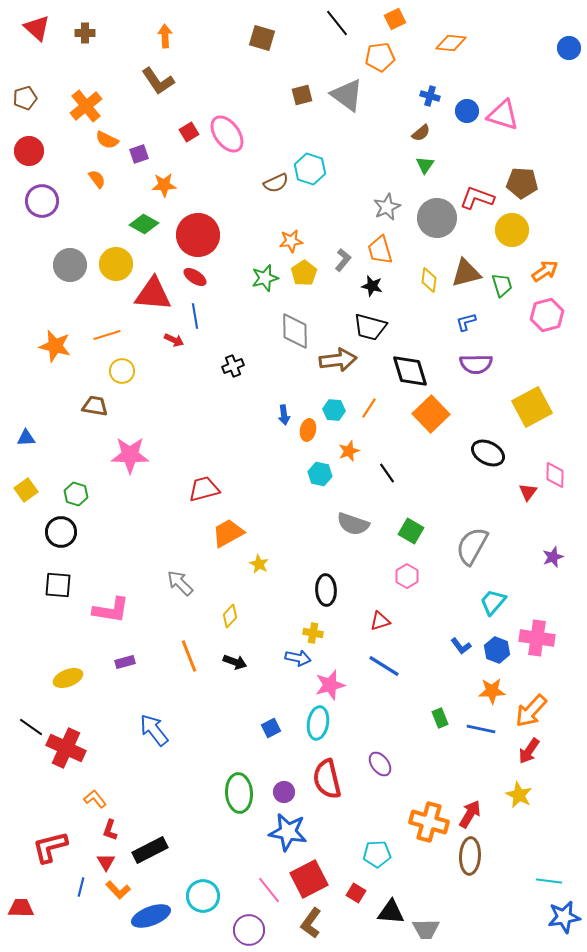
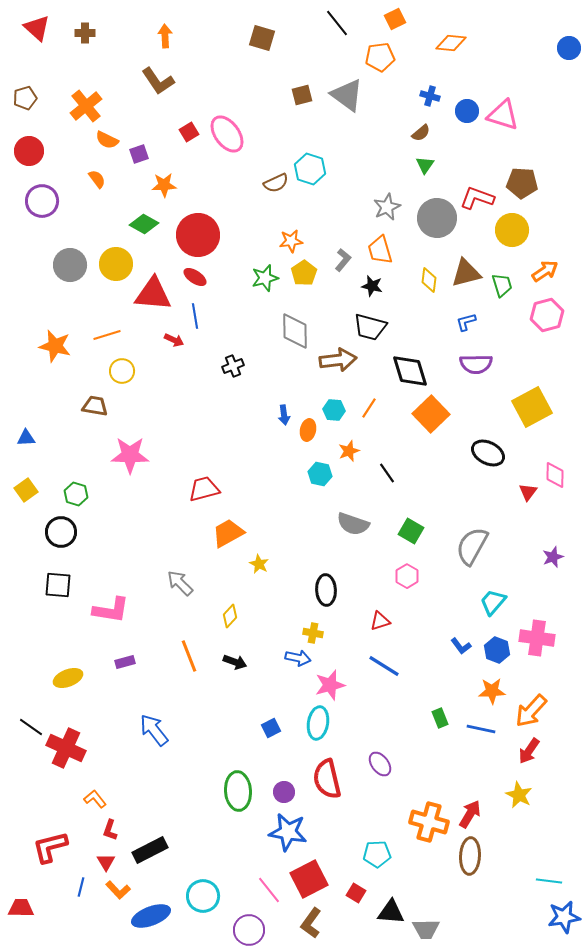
green ellipse at (239, 793): moved 1 px left, 2 px up
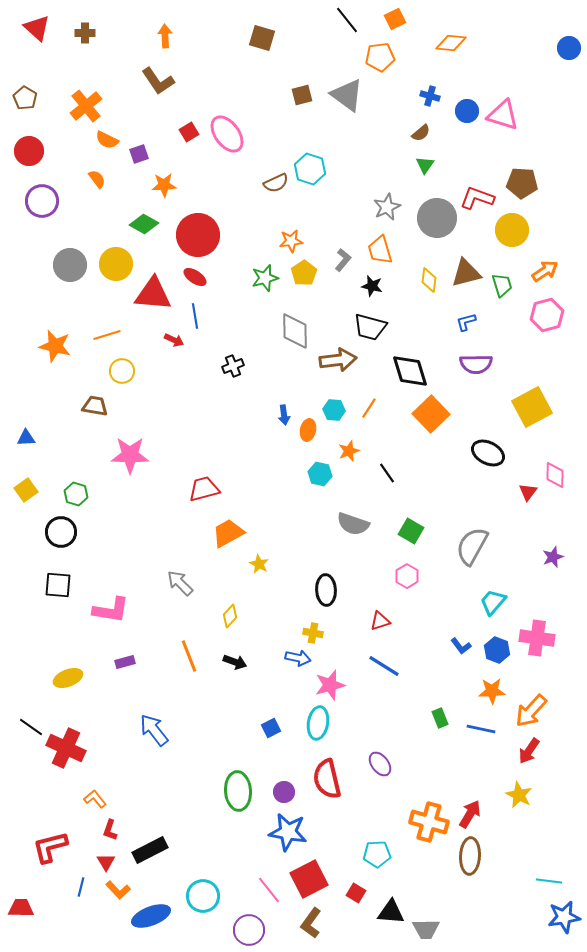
black line at (337, 23): moved 10 px right, 3 px up
brown pentagon at (25, 98): rotated 25 degrees counterclockwise
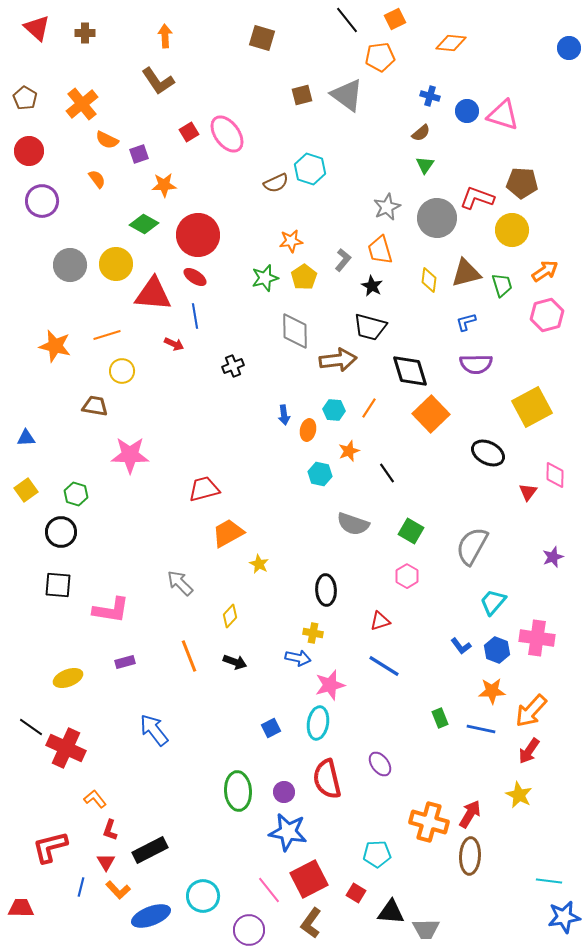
orange cross at (86, 106): moved 4 px left, 2 px up
yellow pentagon at (304, 273): moved 4 px down
black star at (372, 286): rotated 15 degrees clockwise
red arrow at (174, 340): moved 4 px down
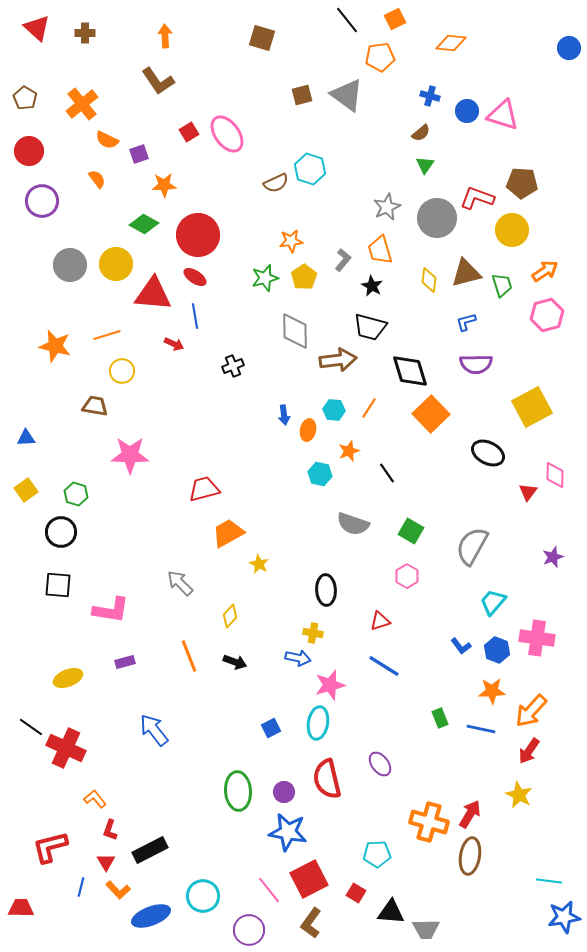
brown ellipse at (470, 856): rotated 6 degrees clockwise
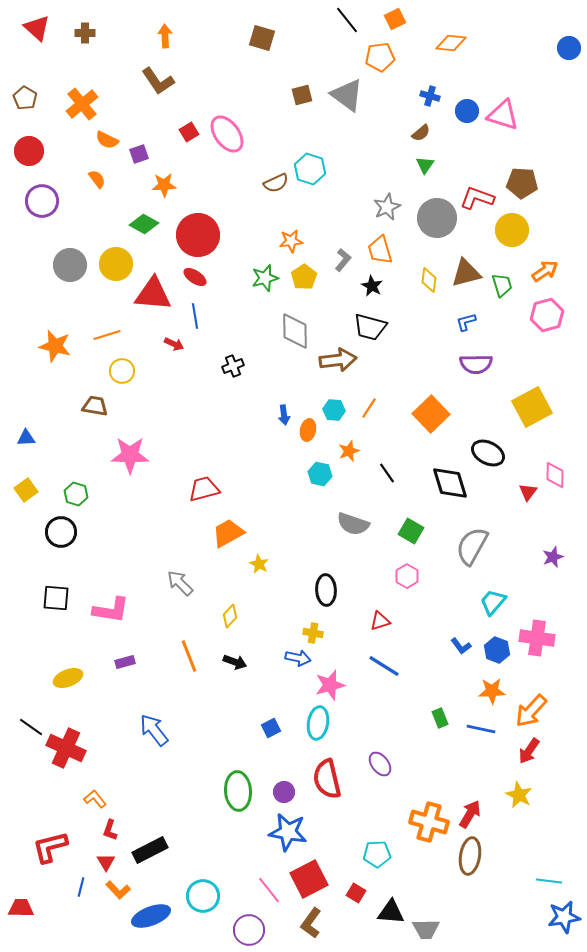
black diamond at (410, 371): moved 40 px right, 112 px down
black square at (58, 585): moved 2 px left, 13 px down
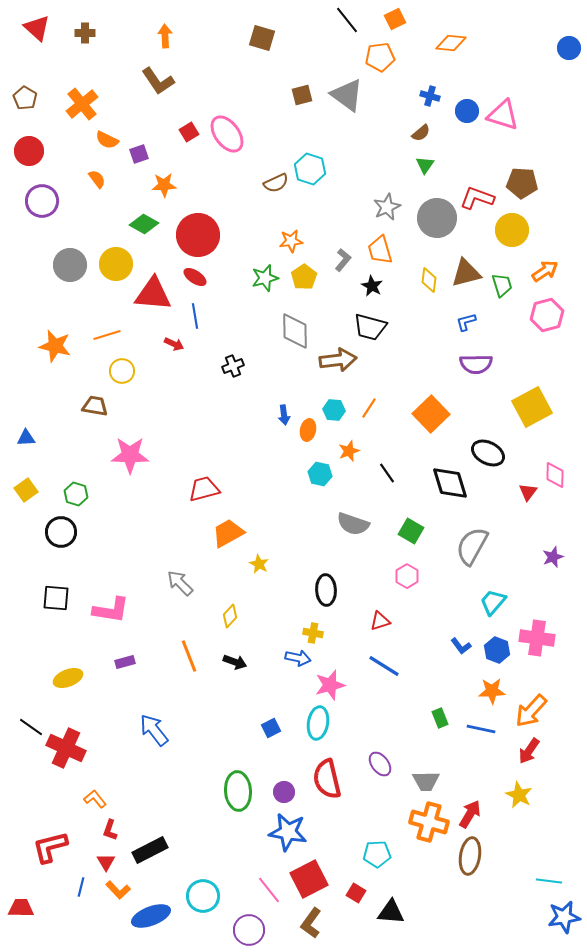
gray trapezoid at (426, 929): moved 148 px up
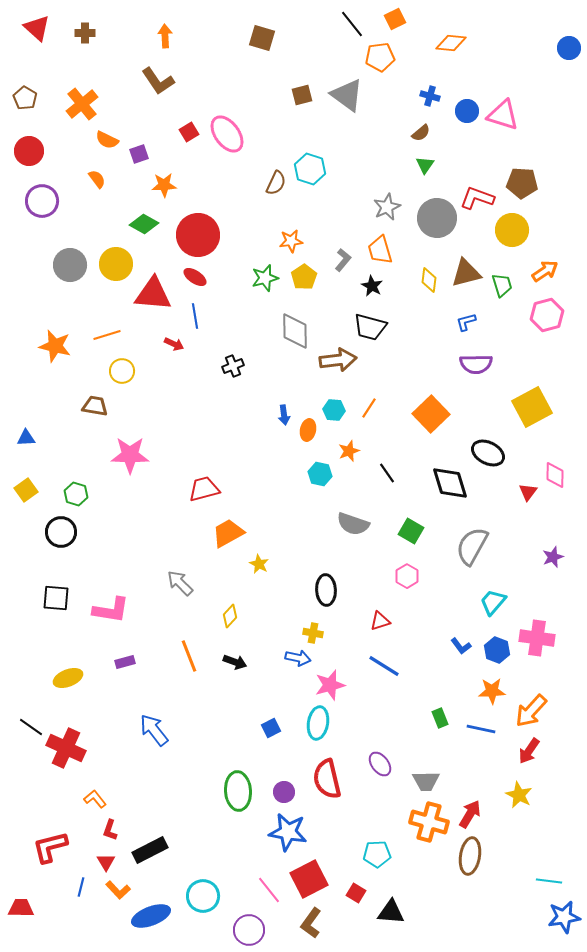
black line at (347, 20): moved 5 px right, 4 px down
brown semicircle at (276, 183): rotated 40 degrees counterclockwise
